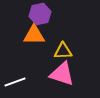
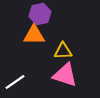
pink triangle: moved 3 px right, 1 px down
white line: rotated 15 degrees counterclockwise
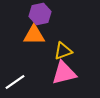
yellow triangle: rotated 18 degrees counterclockwise
pink triangle: moved 1 px left, 2 px up; rotated 32 degrees counterclockwise
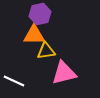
yellow triangle: moved 17 px left; rotated 12 degrees clockwise
white line: moved 1 px left, 1 px up; rotated 60 degrees clockwise
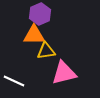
purple hexagon: rotated 10 degrees counterclockwise
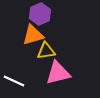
orange triangle: moved 1 px left; rotated 15 degrees counterclockwise
pink triangle: moved 6 px left
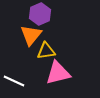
orange triangle: moved 2 px left; rotated 35 degrees counterclockwise
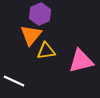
pink triangle: moved 23 px right, 12 px up
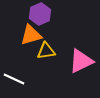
orange triangle: rotated 35 degrees clockwise
pink triangle: rotated 12 degrees counterclockwise
white line: moved 2 px up
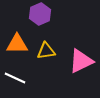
orange triangle: moved 14 px left, 9 px down; rotated 15 degrees clockwise
white line: moved 1 px right, 1 px up
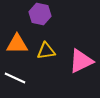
purple hexagon: rotated 25 degrees counterclockwise
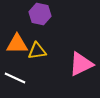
yellow triangle: moved 9 px left
pink triangle: moved 3 px down
